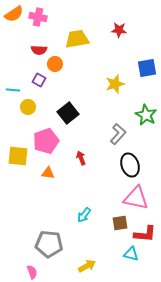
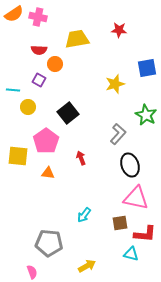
pink pentagon: rotated 15 degrees counterclockwise
gray pentagon: moved 1 px up
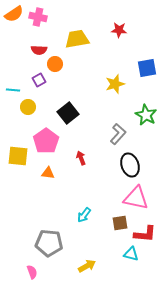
purple square: rotated 32 degrees clockwise
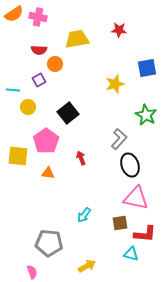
gray L-shape: moved 1 px right, 5 px down
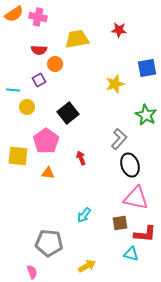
yellow circle: moved 1 px left
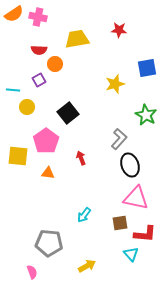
cyan triangle: rotated 35 degrees clockwise
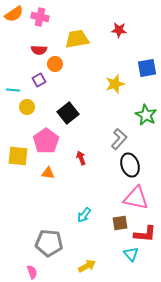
pink cross: moved 2 px right
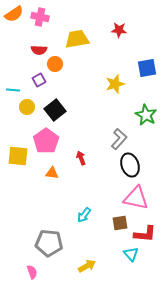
black square: moved 13 px left, 3 px up
orange triangle: moved 4 px right
